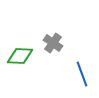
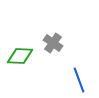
blue line: moved 3 px left, 6 px down
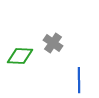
blue line: rotated 20 degrees clockwise
